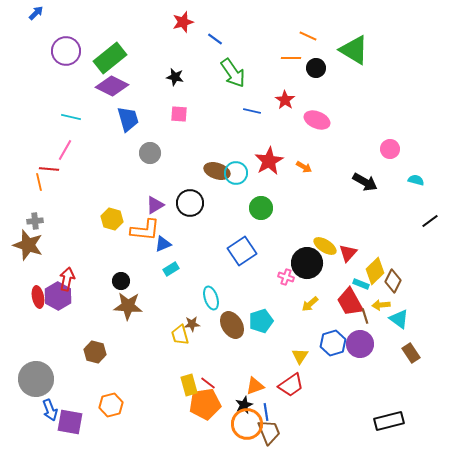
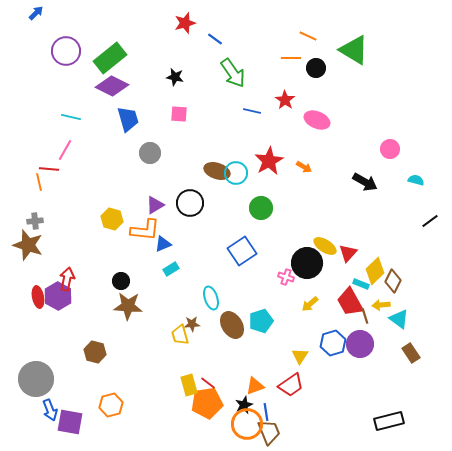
red star at (183, 22): moved 2 px right, 1 px down
orange pentagon at (205, 404): moved 2 px right, 1 px up
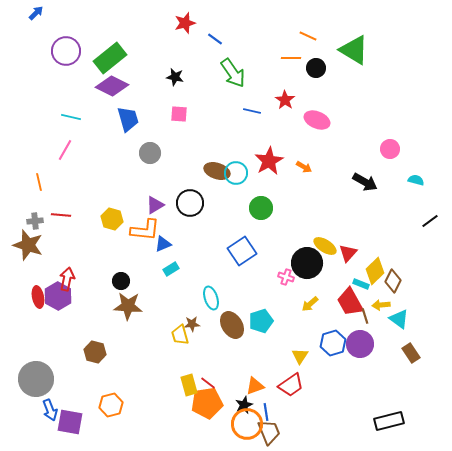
red line at (49, 169): moved 12 px right, 46 px down
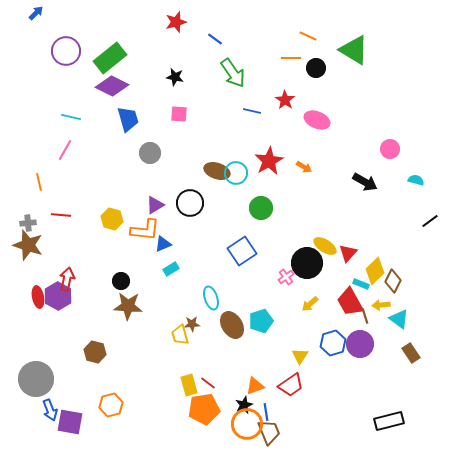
red star at (185, 23): moved 9 px left, 1 px up
gray cross at (35, 221): moved 7 px left, 2 px down
pink cross at (286, 277): rotated 35 degrees clockwise
orange pentagon at (207, 403): moved 3 px left, 6 px down
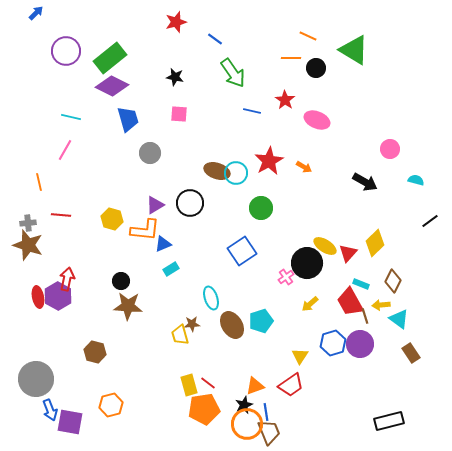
yellow diamond at (375, 271): moved 28 px up
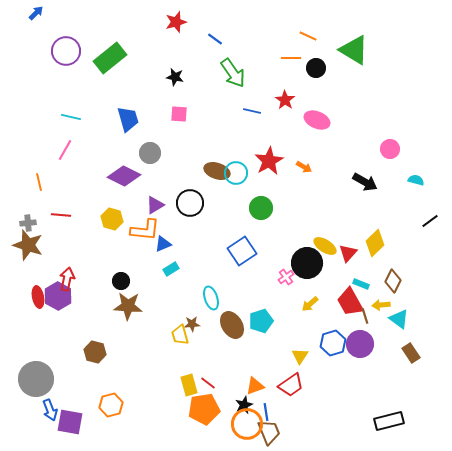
purple diamond at (112, 86): moved 12 px right, 90 px down
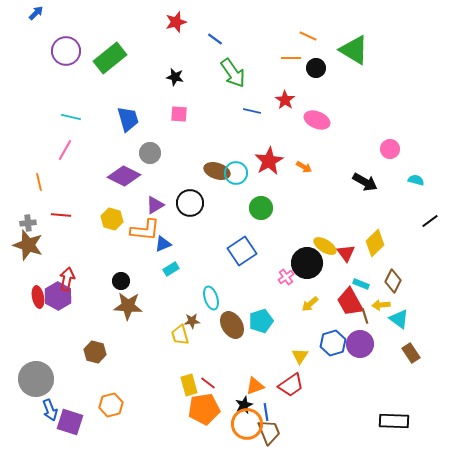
red triangle at (348, 253): moved 2 px left; rotated 18 degrees counterclockwise
brown star at (192, 324): moved 3 px up
black rectangle at (389, 421): moved 5 px right; rotated 16 degrees clockwise
purple square at (70, 422): rotated 8 degrees clockwise
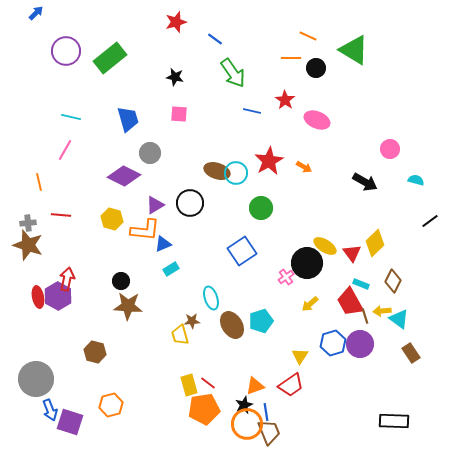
red triangle at (346, 253): moved 6 px right
yellow arrow at (381, 305): moved 1 px right, 6 px down
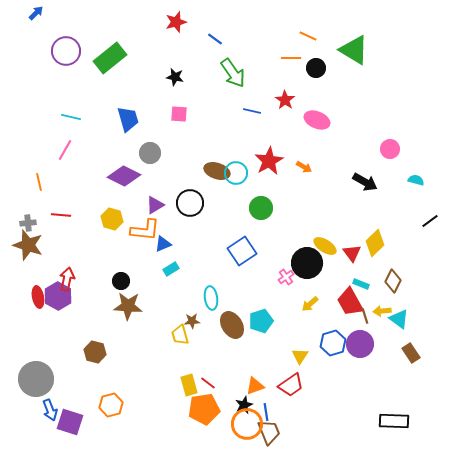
cyan ellipse at (211, 298): rotated 10 degrees clockwise
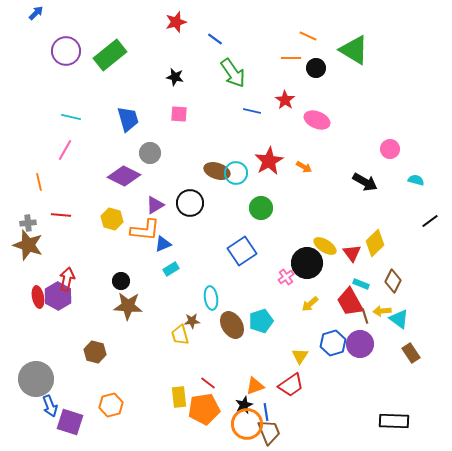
green rectangle at (110, 58): moved 3 px up
yellow rectangle at (189, 385): moved 10 px left, 12 px down; rotated 10 degrees clockwise
blue arrow at (50, 410): moved 4 px up
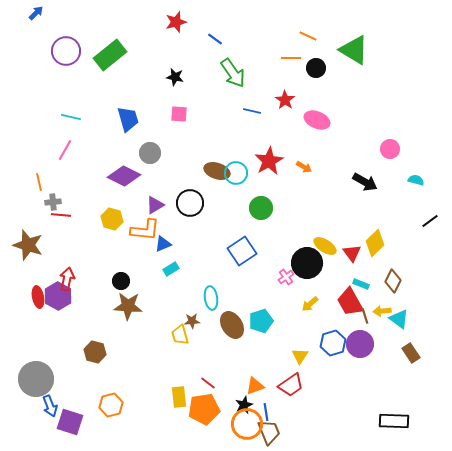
gray cross at (28, 223): moved 25 px right, 21 px up
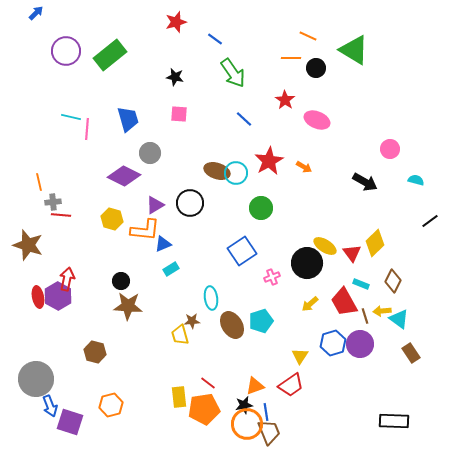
blue line at (252, 111): moved 8 px left, 8 px down; rotated 30 degrees clockwise
pink line at (65, 150): moved 22 px right, 21 px up; rotated 25 degrees counterclockwise
pink cross at (286, 277): moved 14 px left; rotated 14 degrees clockwise
red trapezoid at (350, 302): moved 6 px left
black star at (244, 405): rotated 12 degrees clockwise
